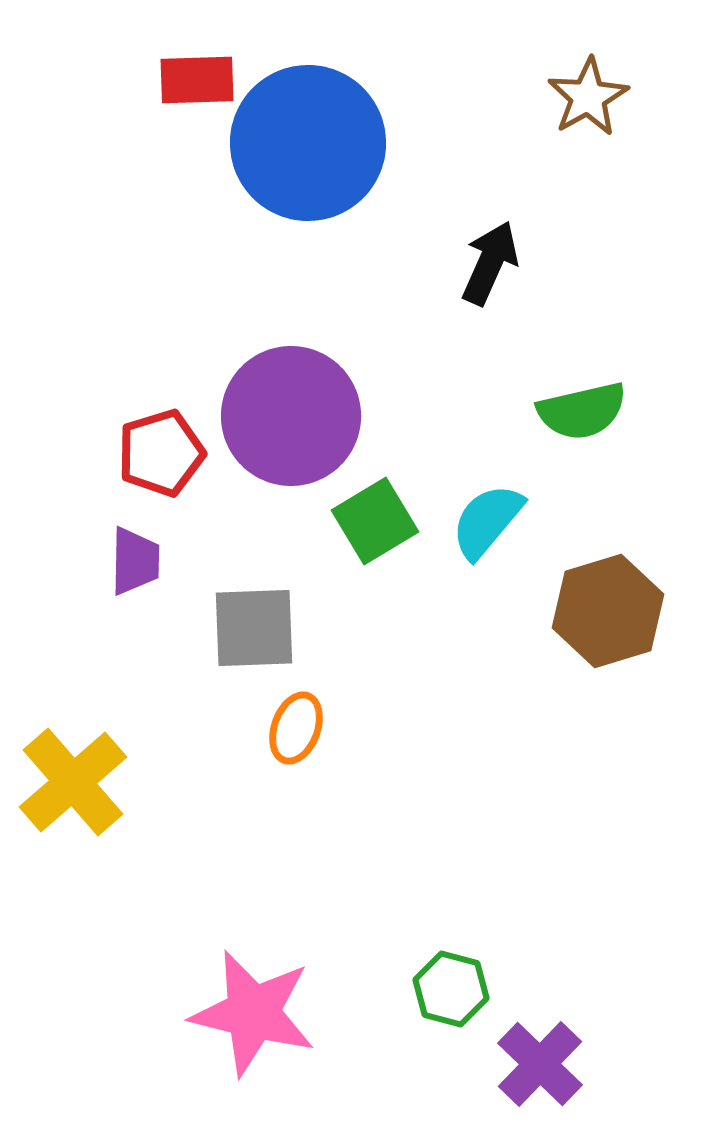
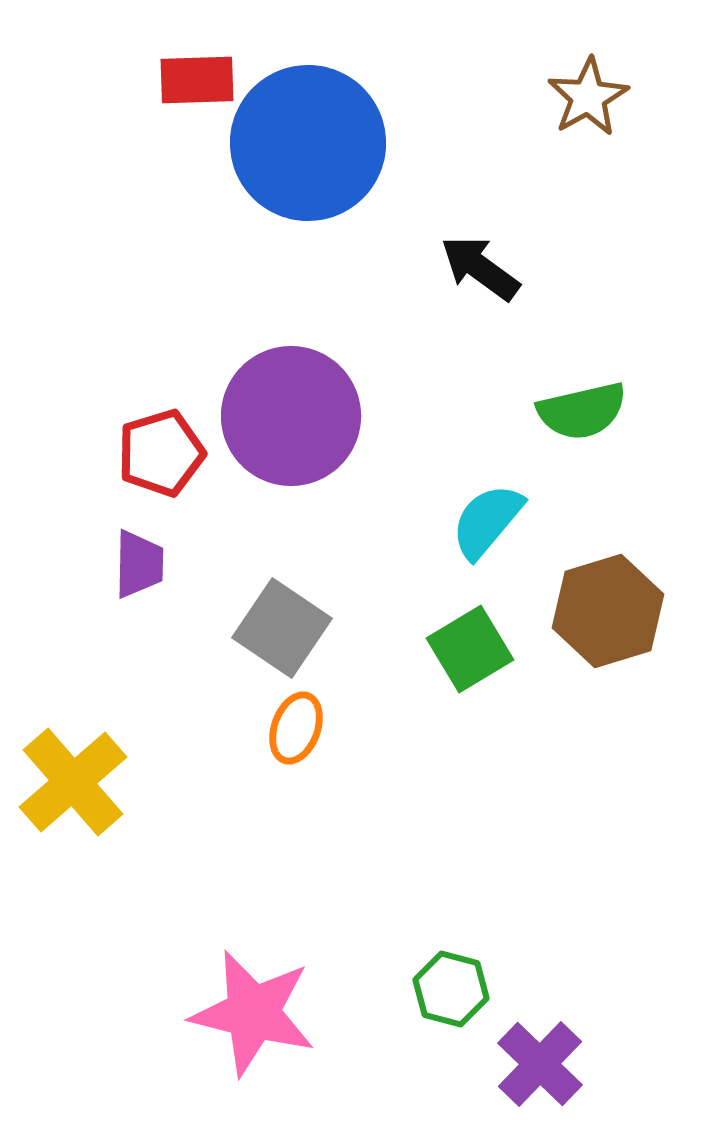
black arrow: moved 10 px left, 5 px down; rotated 78 degrees counterclockwise
green square: moved 95 px right, 128 px down
purple trapezoid: moved 4 px right, 3 px down
gray square: moved 28 px right; rotated 36 degrees clockwise
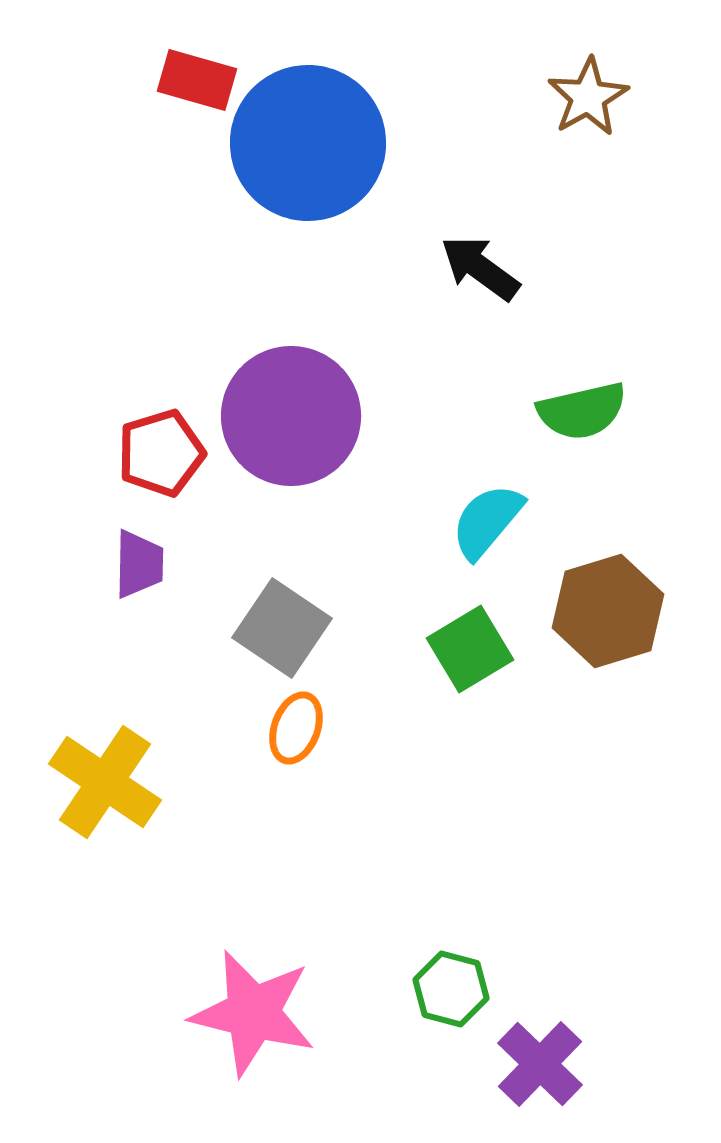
red rectangle: rotated 18 degrees clockwise
yellow cross: moved 32 px right; rotated 15 degrees counterclockwise
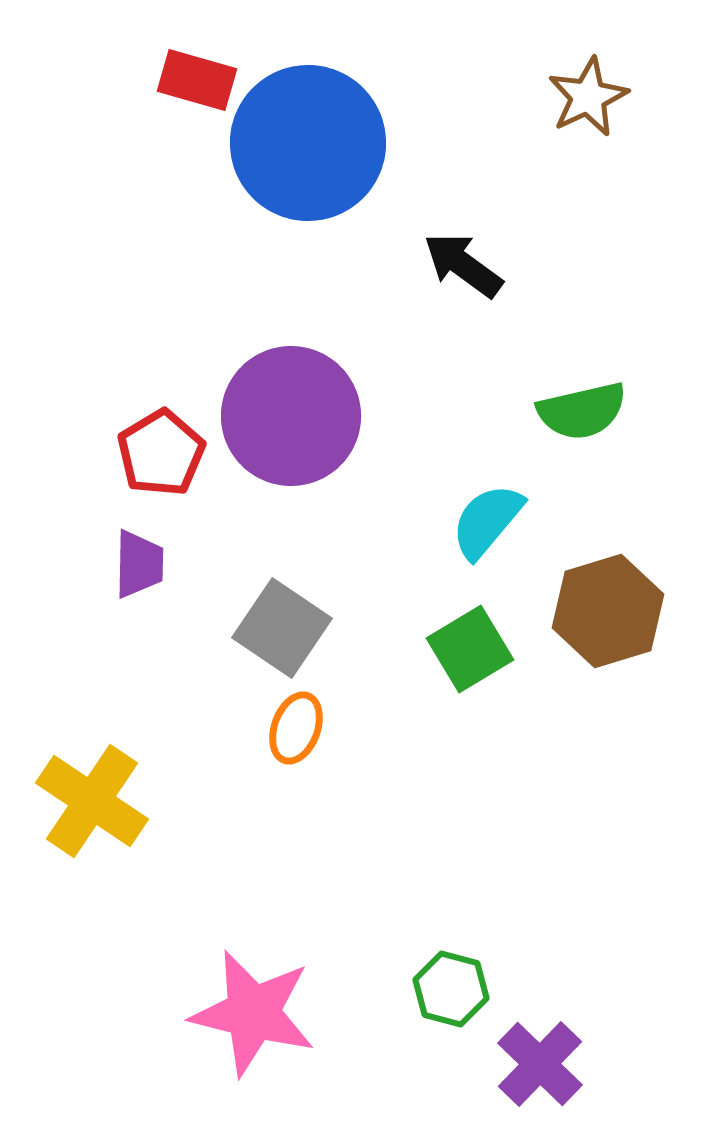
brown star: rotated 4 degrees clockwise
black arrow: moved 17 px left, 3 px up
red pentagon: rotated 14 degrees counterclockwise
yellow cross: moved 13 px left, 19 px down
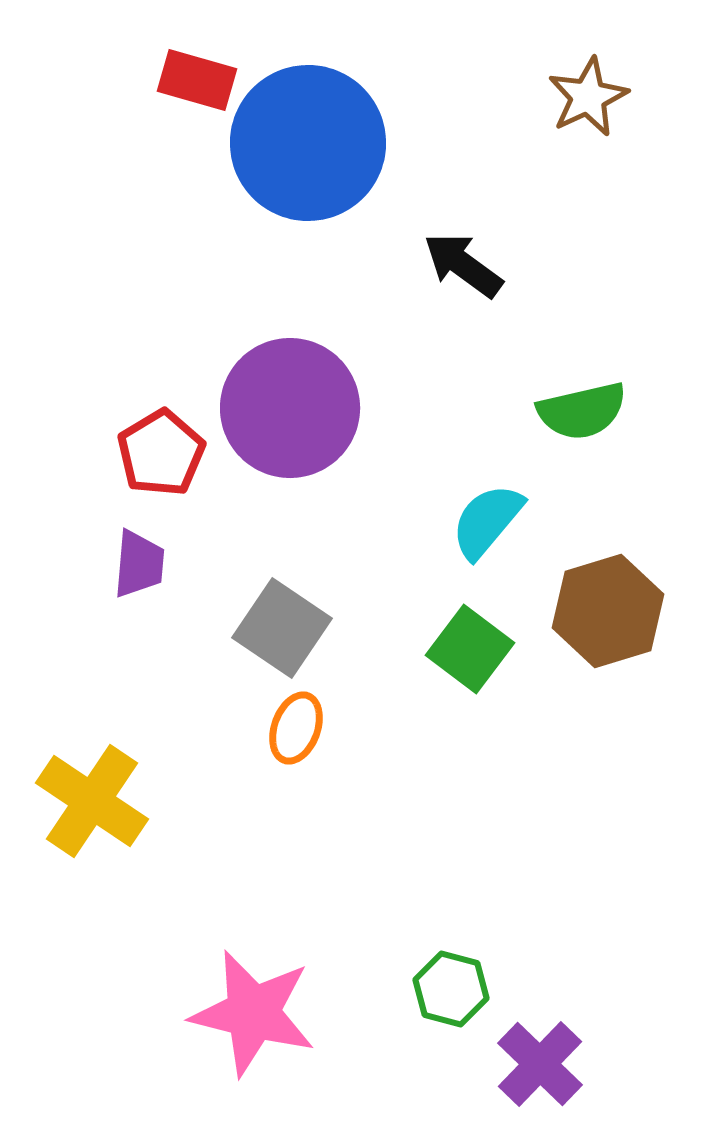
purple circle: moved 1 px left, 8 px up
purple trapezoid: rotated 4 degrees clockwise
green square: rotated 22 degrees counterclockwise
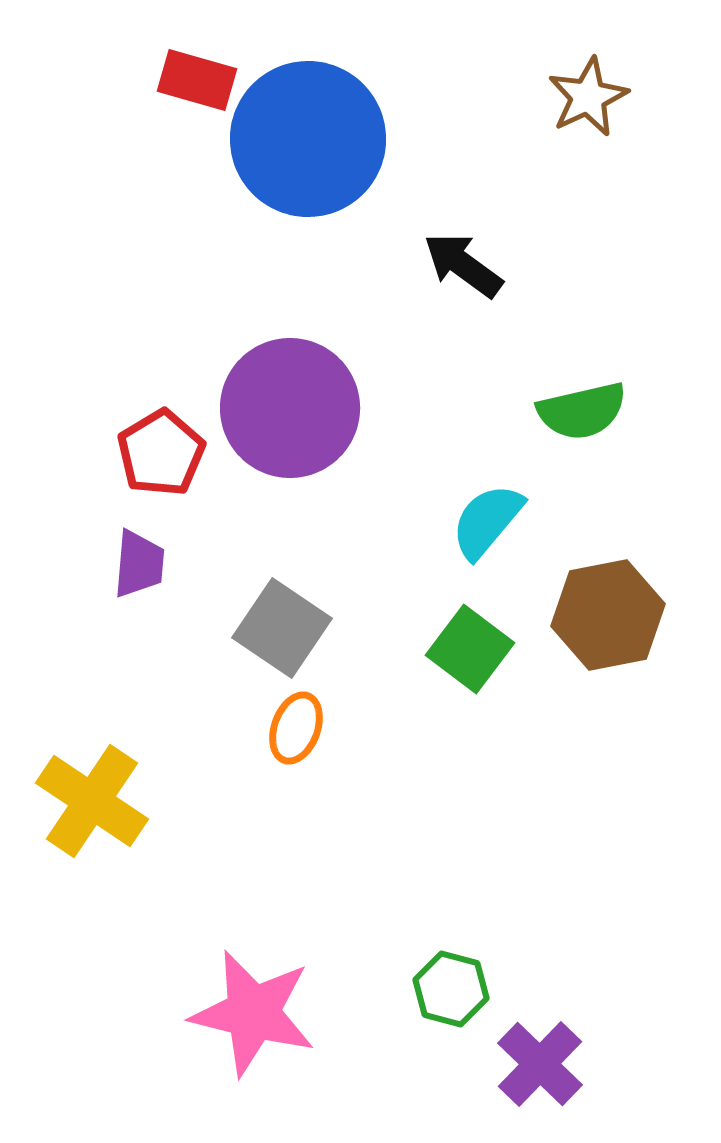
blue circle: moved 4 px up
brown hexagon: moved 4 px down; rotated 6 degrees clockwise
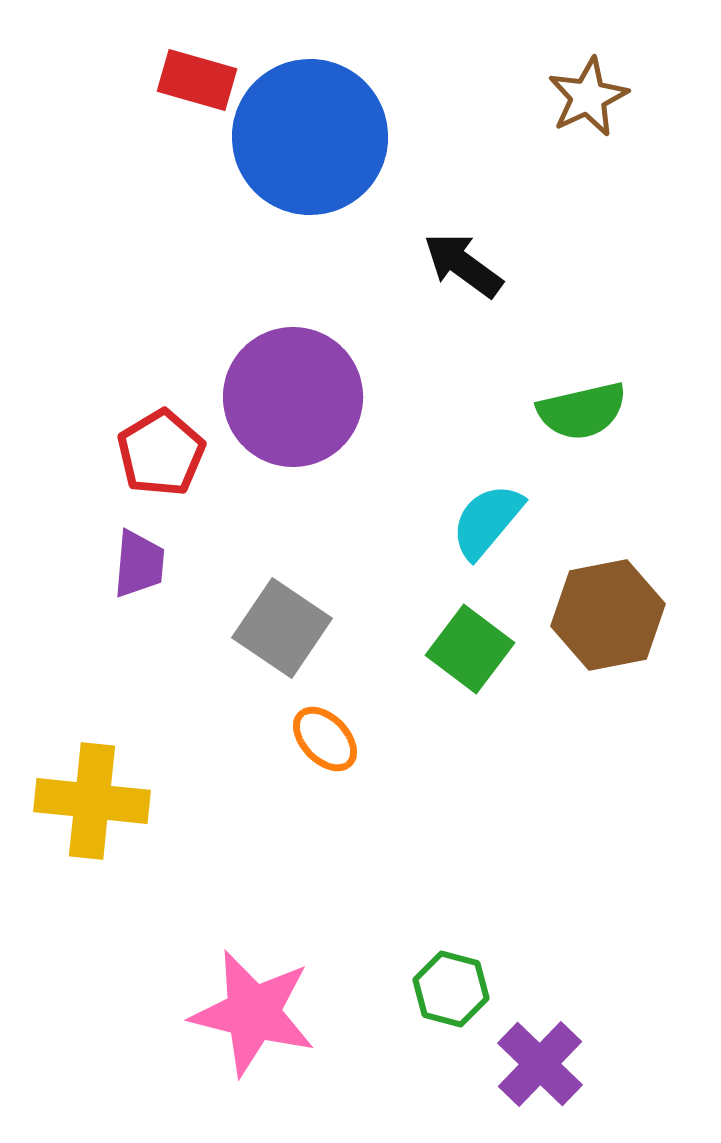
blue circle: moved 2 px right, 2 px up
purple circle: moved 3 px right, 11 px up
orange ellipse: moved 29 px right, 11 px down; rotated 64 degrees counterclockwise
yellow cross: rotated 28 degrees counterclockwise
